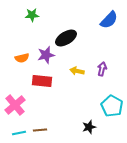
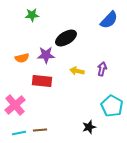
purple star: rotated 12 degrees clockwise
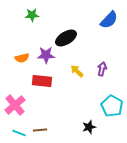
yellow arrow: rotated 32 degrees clockwise
cyan line: rotated 32 degrees clockwise
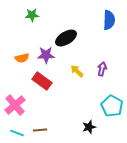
blue semicircle: rotated 42 degrees counterclockwise
red rectangle: rotated 30 degrees clockwise
cyan line: moved 2 px left
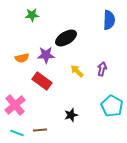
black star: moved 18 px left, 12 px up
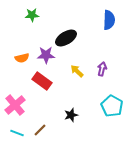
brown line: rotated 40 degrees counterclockwise
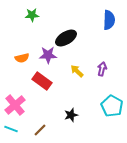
purple star: moved 2 px right
cyan line: moved 6 px left, 4 px up
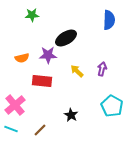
red rectangle: rotated 30 degrees counterclockwise
black star: rotated 24 degrees counterclockwise
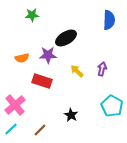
red rectangle: rotated 12 degrees clockwise
cyan line: rotated 64 degrees counterclockwise
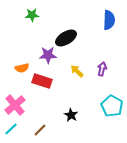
orange semicircle: moved 10 px down
